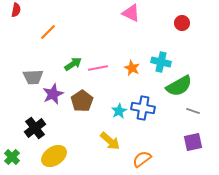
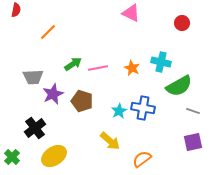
brown pentagon: rotated 20 degrees counterclockwise
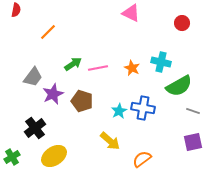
gray trapezoid: rotated 50 degrees counterclockwise
green cross: rotated 14 degrees clockwise
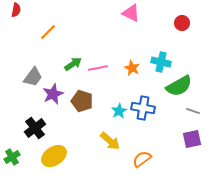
purple square: moved 1 px left, 3 px up
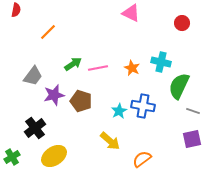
gray trapezoid: moved 1 px up
green semicircle: rotated 144 degrees clockwise
purple star: moved 1 px right, 1 px down; rotated 10 degrees clockwise
brown pentagon: moved 1 px left
blue cross: moved 2 px up
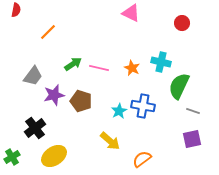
pink line: moved 1 px right; rotated 24 degrees clockwise
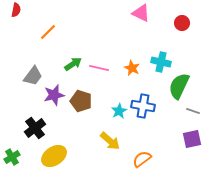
pink triangle: moved 10 px right
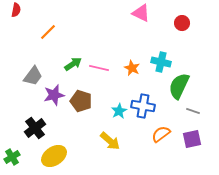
orange semicircle: moved 19 px right, 25 px up
